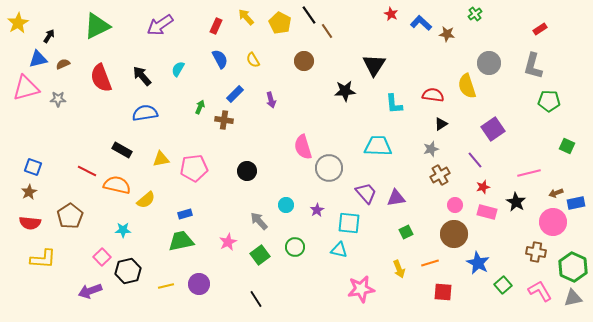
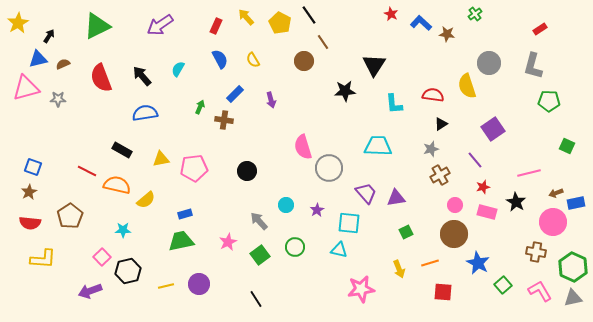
brown line at (327, 31): moved 4 px left, 11 px down
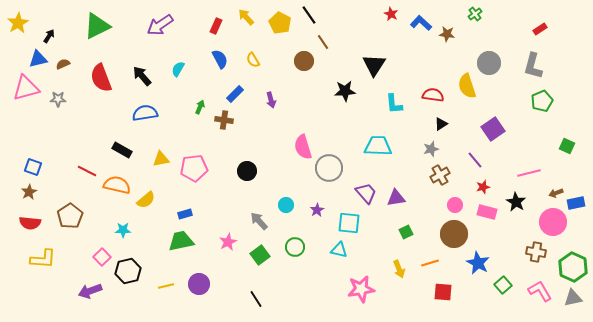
green pentagon at (549, 101): moved 7 px left; rotated 25 degrees counterclockwise
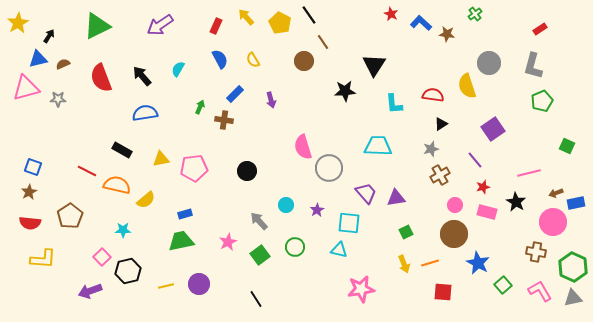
yellow arrow at (399, 269): moved 5 px right, 5 px up
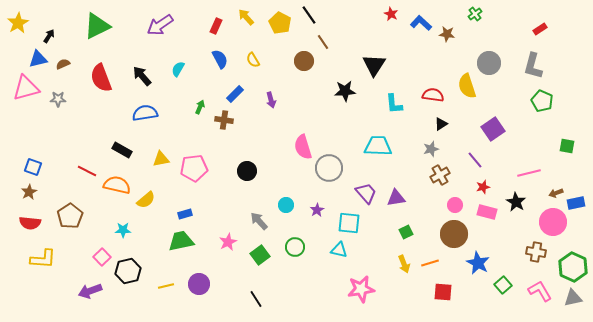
green pentagon at (542, 101): rotated 25 degrees counterclockwise
green square at (567, 146): rotated 14 degrees counterclockwise
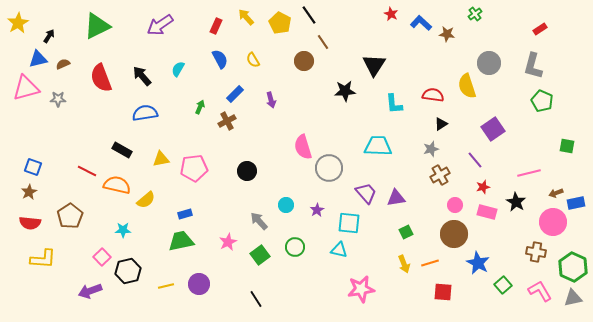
brown cross at (224, 120): moved 3 px right, 1 px down; rotated 36 degrees counterclockwise
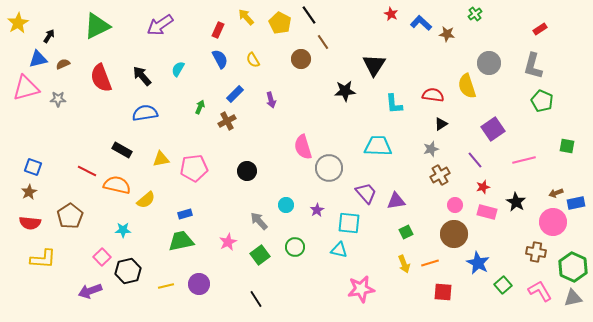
red rectangle at (216, 26): moved 2 px right, 4 px down
brown circle at (304, 61): moved 3 px left, 2 px up
pink line at (529, 173): moved 5 px left, 13 px up
purple triangle at (396, 198): moved 3 px down
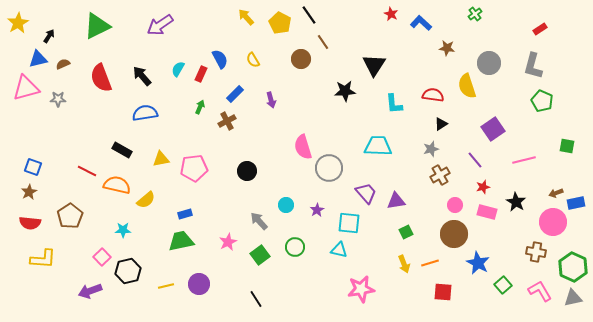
red rectangle at (218, 30): moved 17 px left, 44 px down
brown star at (447, 34): moved 14 px down
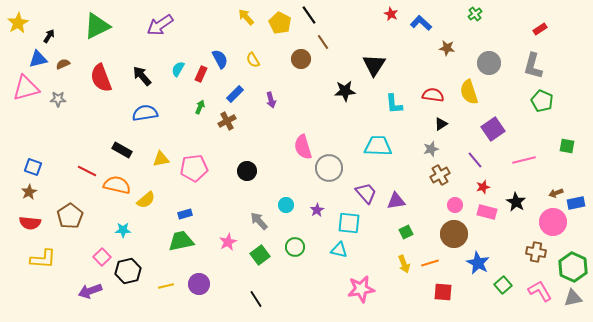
yellow semicircle at (467, 86): moved 2 px right, 6 px down
